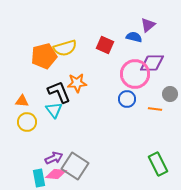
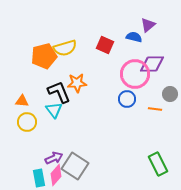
purple diamond: moved 1 px down
pink diamond: moved 1 px down; rotated 55 degrees counterclockwise
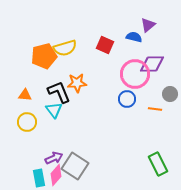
orange triangle: moved 3 px right, 6 px up
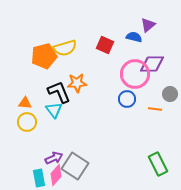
orange triangle: moved 8 px down
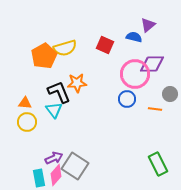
orange pentagon: rotated 15 degrees counterclockwise
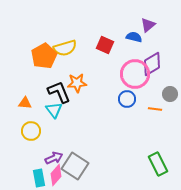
purple diamond: rotated 30 degrees counterclockwise
yellow circle: moved 4 px right, 9 px down
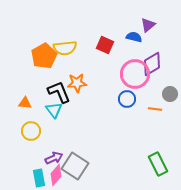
yellow semicircle: rotated 10 degrees clockwise
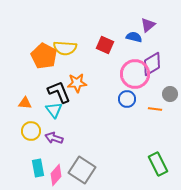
yellow semicircle: rotated 10 degrees clockwise
orange pentagon: rotated 15 degrees counterclockwise
purple arrow: moved 20 px up; rotated 138 degrees counterclockwise
gray square: moved 7 px right, 4 px down
cyan rectangle: moved 1 px left, 10 px up
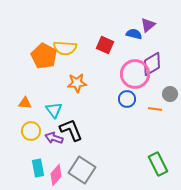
blue semicircle: moved 3 px up
black L-shape: moved 12 px right, 38 px down
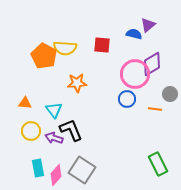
red square: moved 3 px left; rotated 18 degrees counterclockwise
